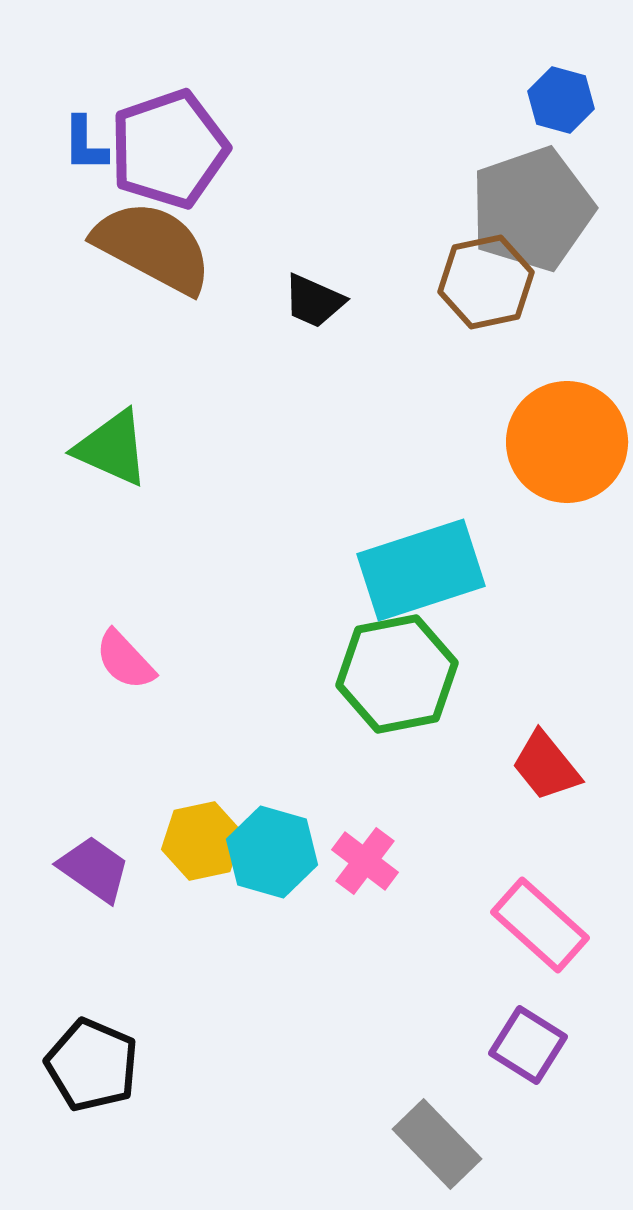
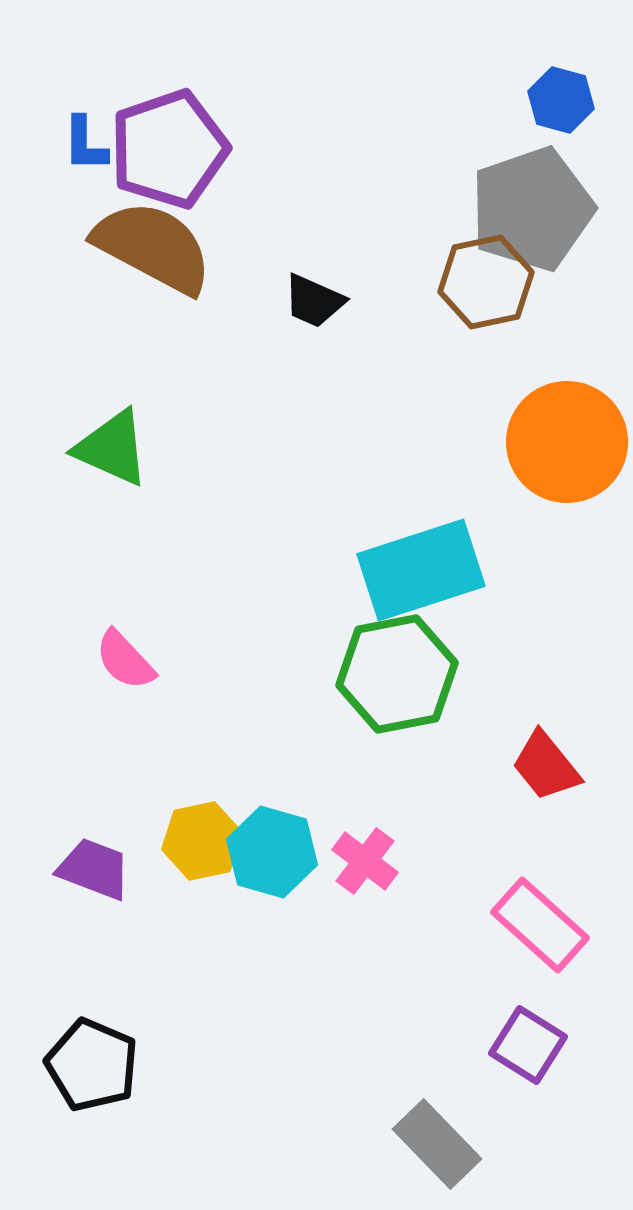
purple trapezoid: rotated 14 degrees counterclockwise
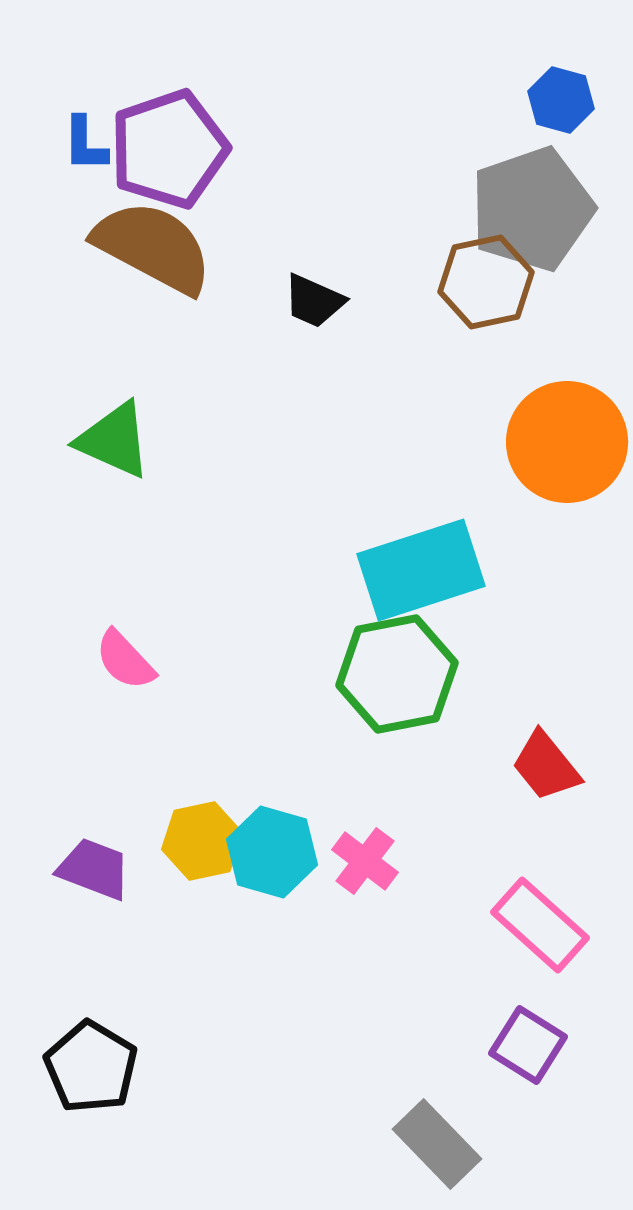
green triangle: moved 2 px right, 8 px up
black pentagon: moved 1 px left, 2 px down; rotated 8 degrees clockwise
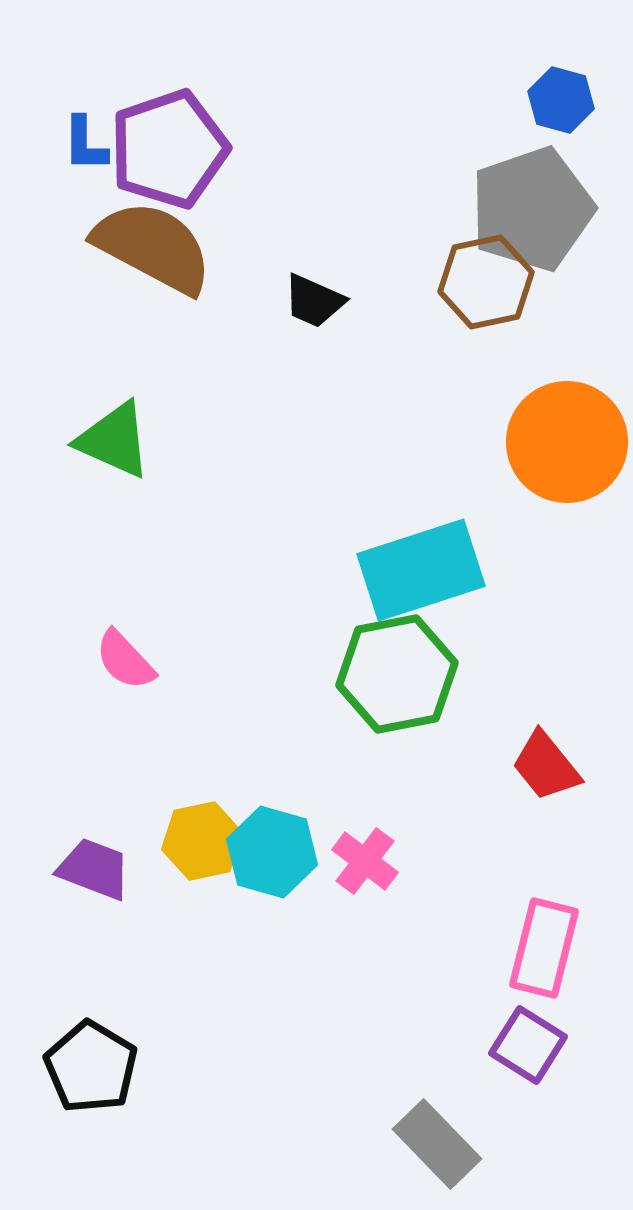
pink rectangle: moved 4 px right, 23 px down; rotated 62 degrees clockwise
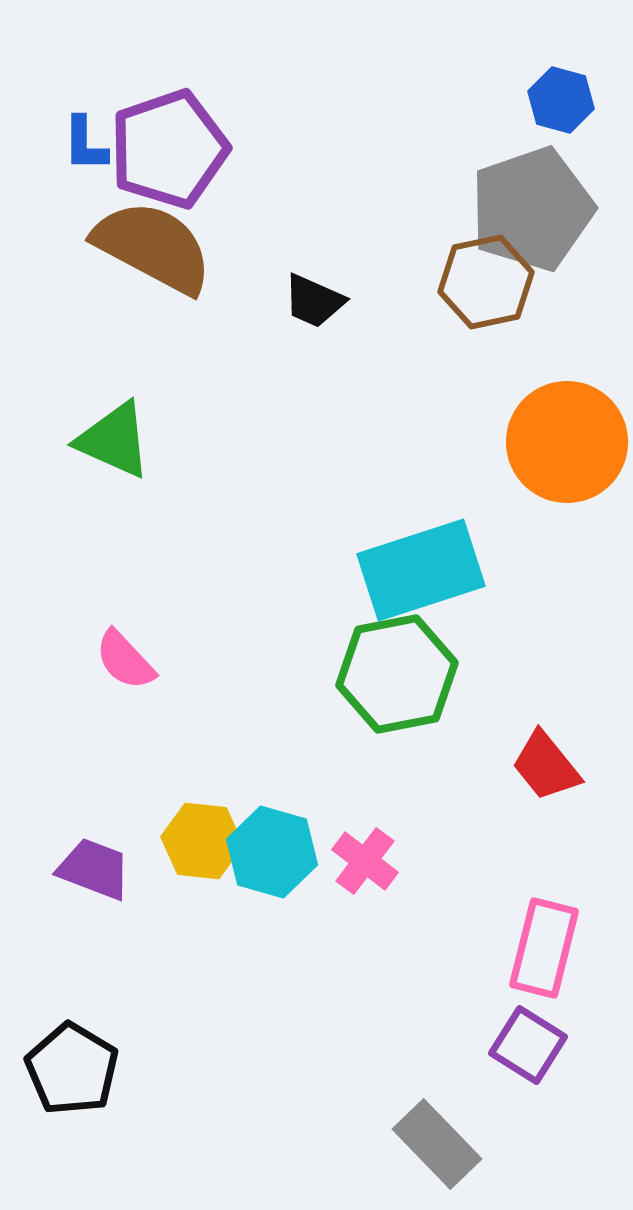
yellow hexagon: rotated 18 degrees clockwise
black pentagon: moved 19 px left, 2 px down
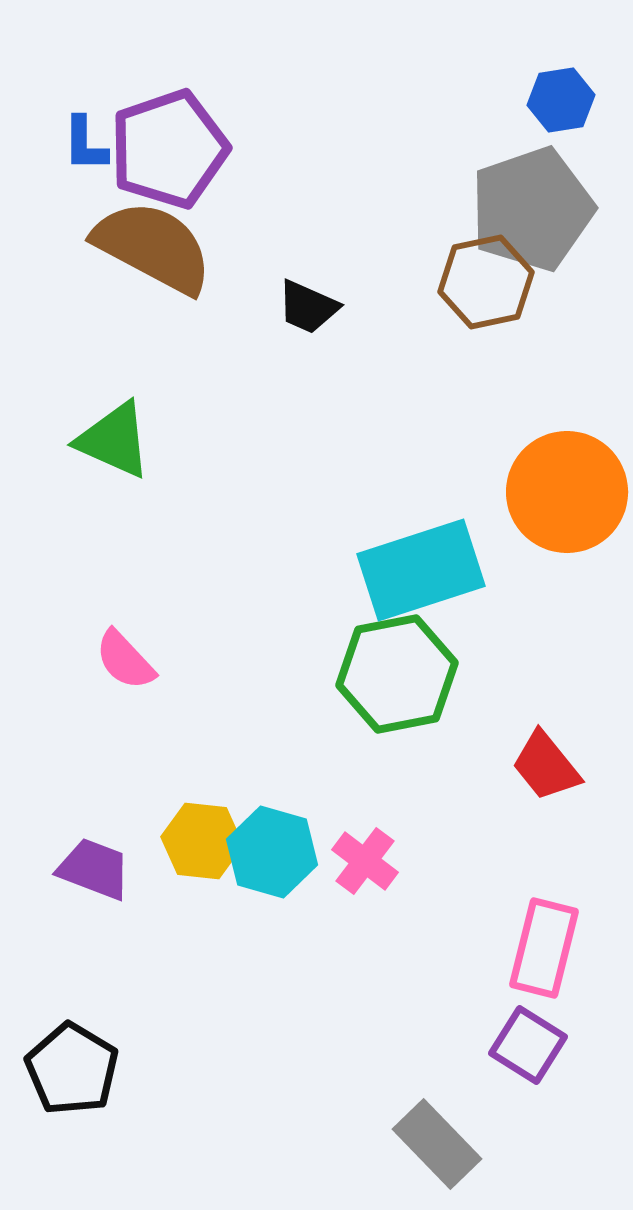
blue hexagon: rotated 24 degrees counterclockwise
black trapezoid: moved 6 px left, 6 px down
orange circle: moved 50 px down
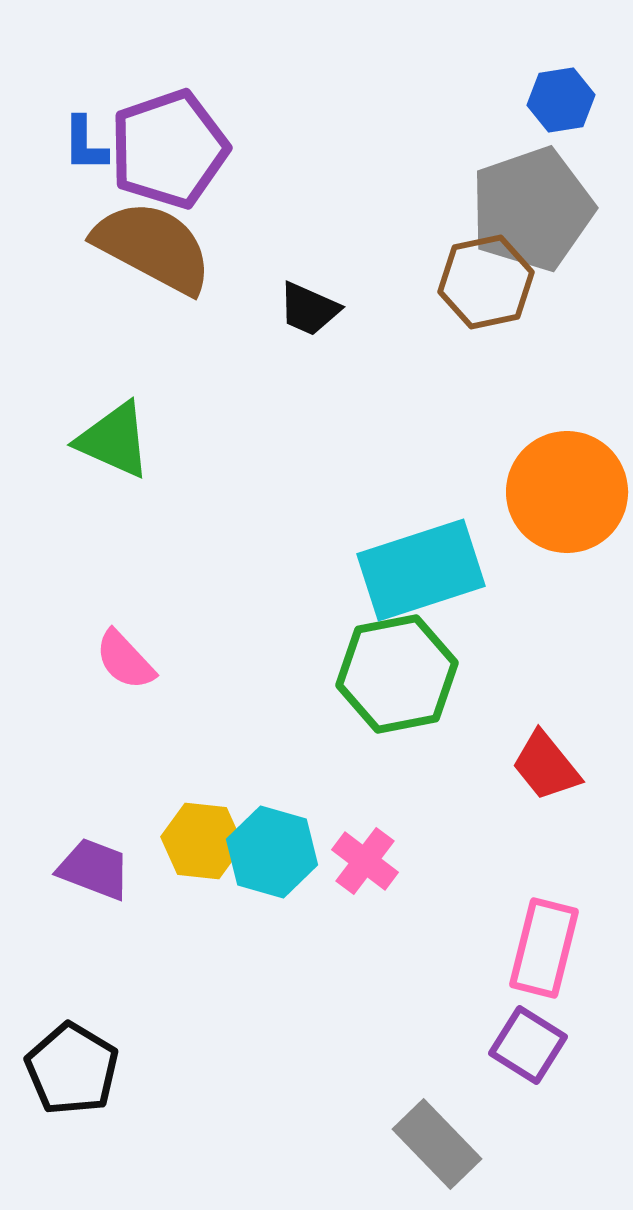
black trapezoid: moved 1 px right, 2 px down
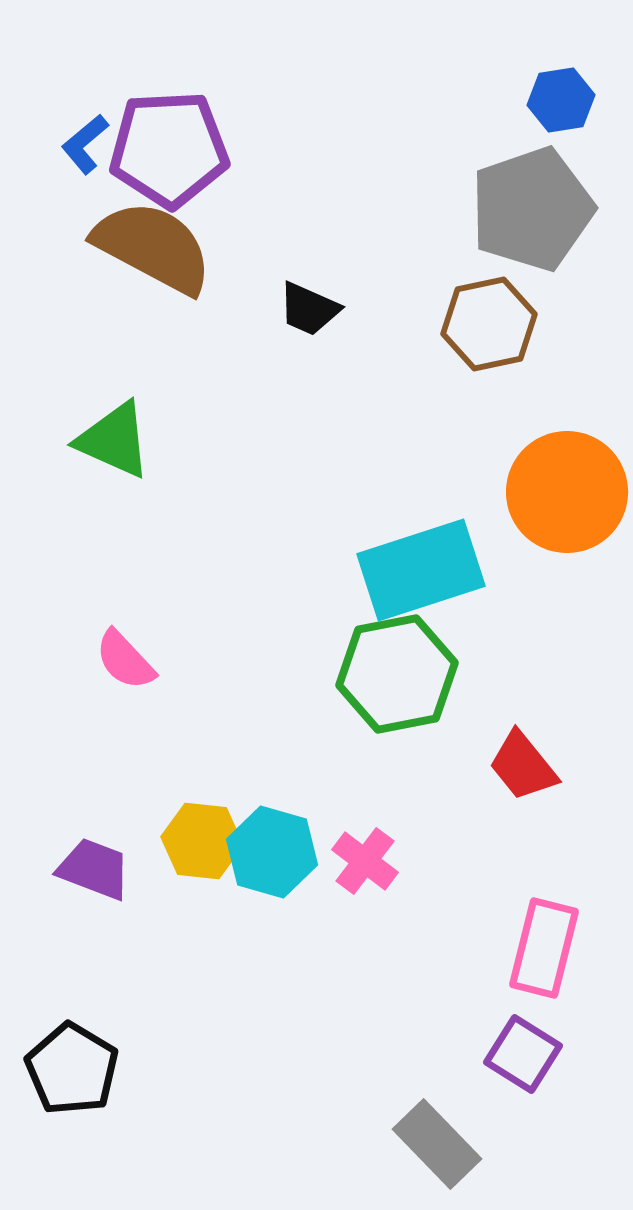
blue L-shape: rotated 50 degrees clockwise
purple pentagon: rotated 16 degrees clockwise
brown hexagon: moved 3 px right, 42 px down
red trapezoid: moved 23 px left
purple square: moved 5 px left, 9 px down
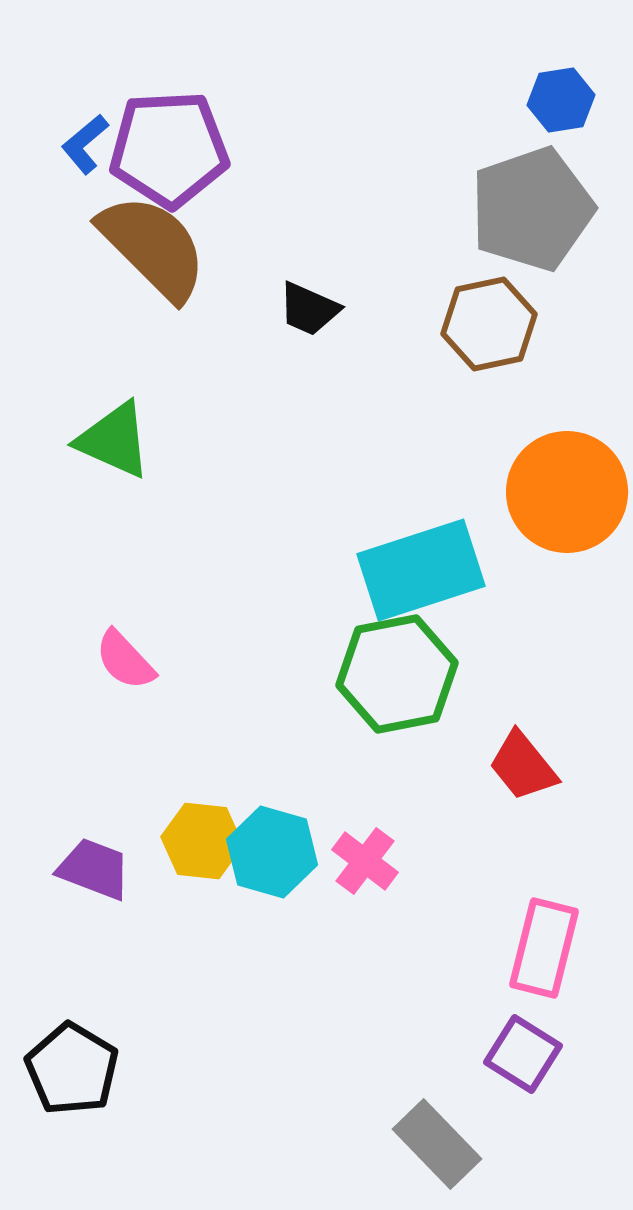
brown semicircle: rotated 17 degrees clockwise
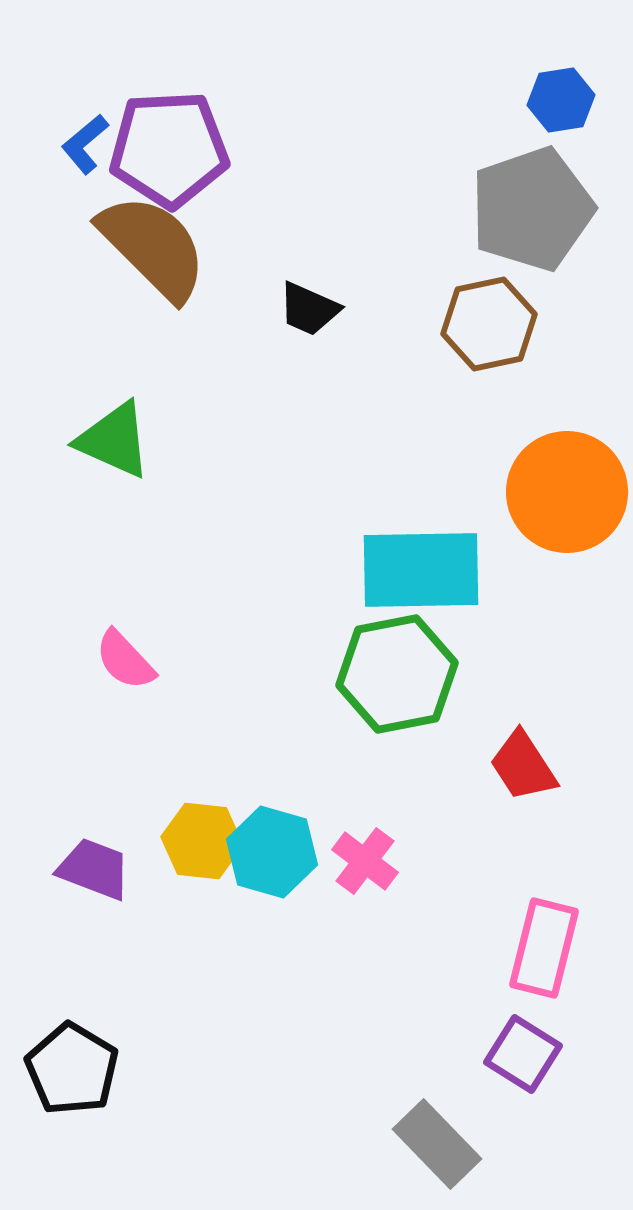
cyan rectangle: rotated 17 degrees clockwise
red trapezoid: rotated 6 degrees clockwise
